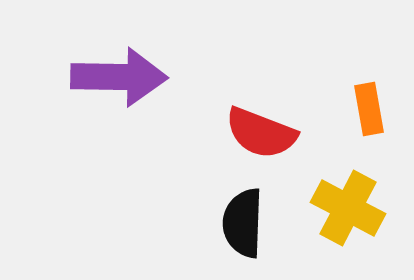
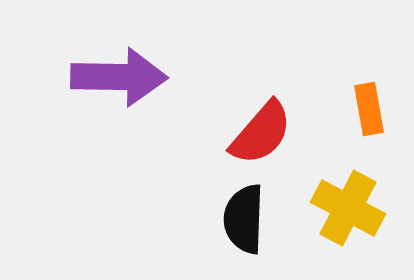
red semicircle: rotated 70 degrees counterclockwise
black semicircle: moved 1 px right, 4 px up
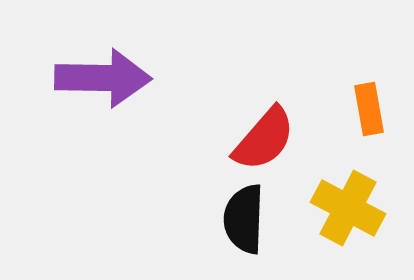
purple arrow: moved 16 px left, 1 px down
red semicircle: moved 3 px right, 6 px down
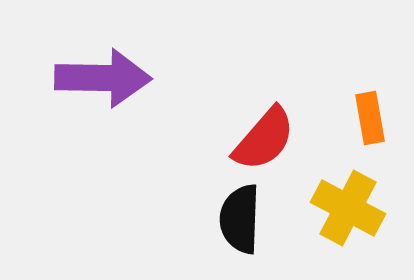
orange rectangle: moved 1 px right, 9 px down
black semicircle: moved 4 px left
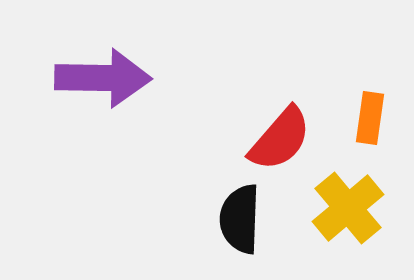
orange rectangle: rotated 18 degrees clockwise
red semicircle: moved 16 px right
yellow cross: rotated 22 degrees clockwise
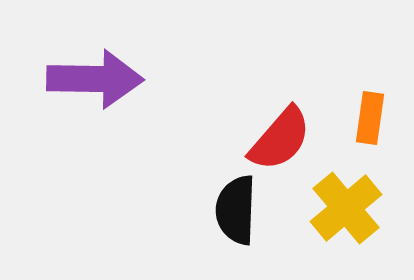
purple arrow: moved 8 px left, 1 px down
yellow cross: moved 2 px left
black semicircle: moved 4 px left, 9 px up
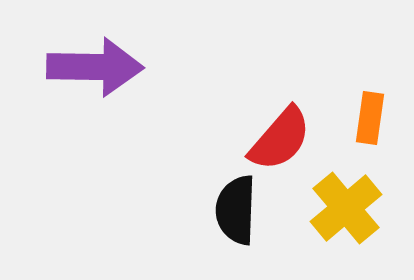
purple arrow: moved 12 px up
